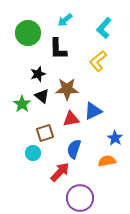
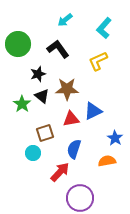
green circle: moved 10 px left, 11 px down
black L-shape: rotated 145 degrees clockwise
yellow L-shape: rotated 15 degrees clockwise
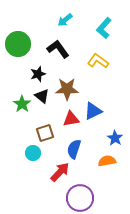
yellow L-shape: rotated 60 degrees clockwise
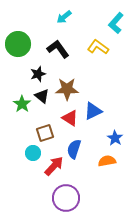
cyan arrow: moved 1 px left, 3 px up
cyan L-shape: moved 12 px right, 5 px up
yellow L-shape: moved 14 px up
red triangle: moved 1 px left, 1 px up; rotated 42 degrees clockwise
red arrow: moved 6 px left, 6 px up
purple circle: moved 14 px left
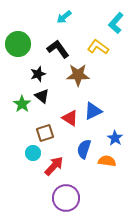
brown star: moved 11 px right, 14 px up
blue semicircle: moved 10 px right
orange semicircle: rotated 18 degrees clockwise
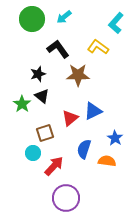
green circle: moved 14 px right, 25 px up
red triangle: rotated 48 degrees clockwise
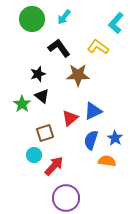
cyan arrow: rotated 14 degrees counterclockwise
black L-shape: moved 1 px right, 1 px up
blue semicircle: moved 7 px right, 9 px up
cyan circle: moved 1 px right, 2 px down
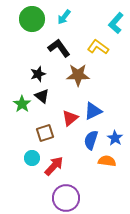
cyan circle: moved 2 px left, 3 px down
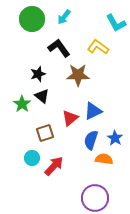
cyan L-shape: rotated 70 degrees counterclockwise
orange semicircle: moved 3 px left, 2 px up
purple circle: moved 29 px right
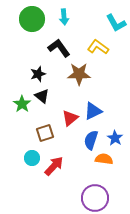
cyan arrow: rotated 42 degrees counterclockwise
brown star: moved 1 px right, 1 px up
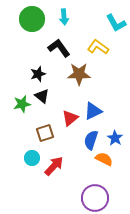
green star: rotated 24 degrees clockwise
orange semicircle: rotated 18 degrees clockwise
